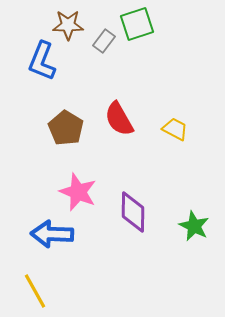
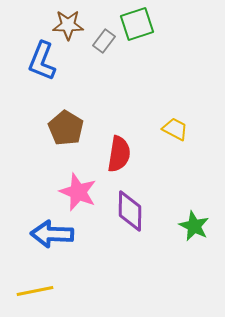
red semicircle: moved 35 px down; rotated 141 degrees counterclockwise
purple diamond: moved 3 px left, 1 px up
yellow line: rotated 72 degrees counterclockwise
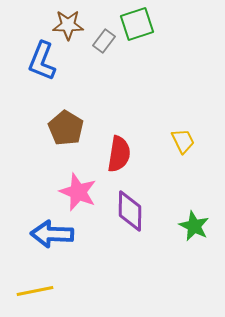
yellow trapezoid: moved 8 px right, 12 px down; rotated 36 degrees clockwise
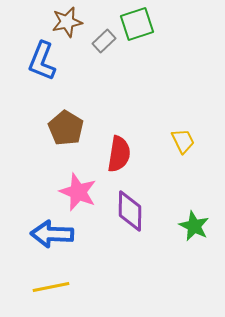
brown star: moved 1 px left, 3 px up; rotated 12 degrees counterclockwise
gray rectangle: rotated 10 degrees clockwise
yellow line: moved 16 px right, 4 px up
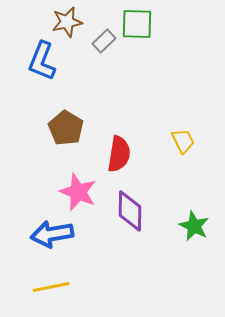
green square: rotated 20 degrees clockwise
blue arrow: rotated 12 degrees counterclockwise
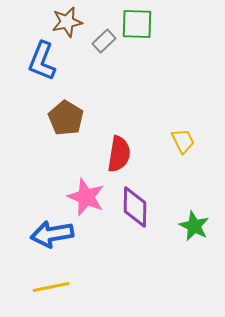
brown pentagon: moved 10 px up
pink star: moved 8 px right, 5 px down
purple diamond: moved 5 px right, 4 px up
